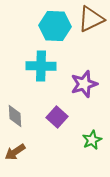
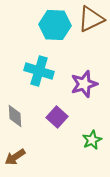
cyan hexagon: moved 1 px up
cyan cross: moved 2 px left, 5 px down; rotated 16 degrees clockwise
brown arrow: moved 5 px down
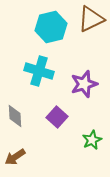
cyan hexagon: moved 4 px left, 2 px down; rotated 16 degrees counterclockwise
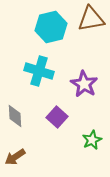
brown triangle: rotated 16 degrees clockwise
purple star: rotated 24 degrees counterclockwise
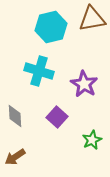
brown triangle: moved 1 px right
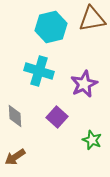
purple star: rotated 16 degrees clockwise
green star: rotated 24 degrees counterclockwise
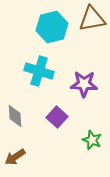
cyan hexagon: moved 1 px right
purple star: rotated 28 degrees clockwise
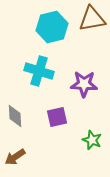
purple square: rotated 35 degrees clockwise
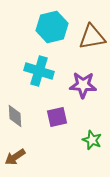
brown triangle: moved 18 px down
purple star: moved 1 px left, 1 px down
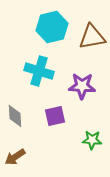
purple star: moved 1 px left, 1 px down
purple square: moved 2 px left, 1 px up
green star: rotated 18 degrees counterclockwise
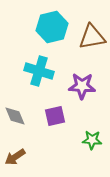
gray diamond: rotated 20 degrees counterclockwise
